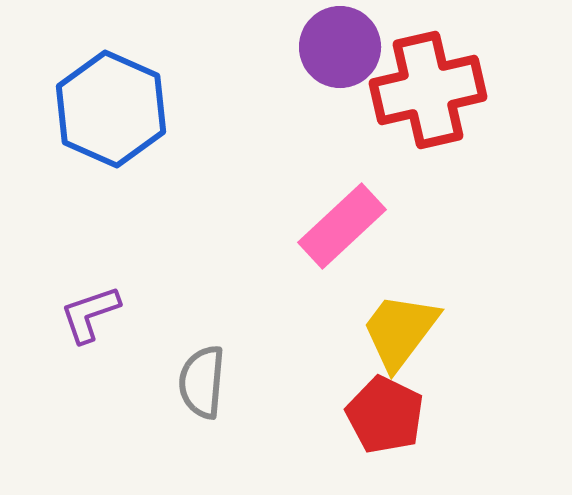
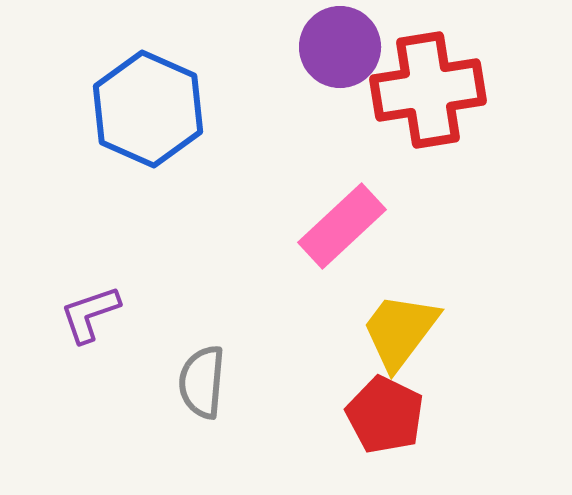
red cross: rotated 4 degrees clockwise
blue hexagon: moved 37 px right
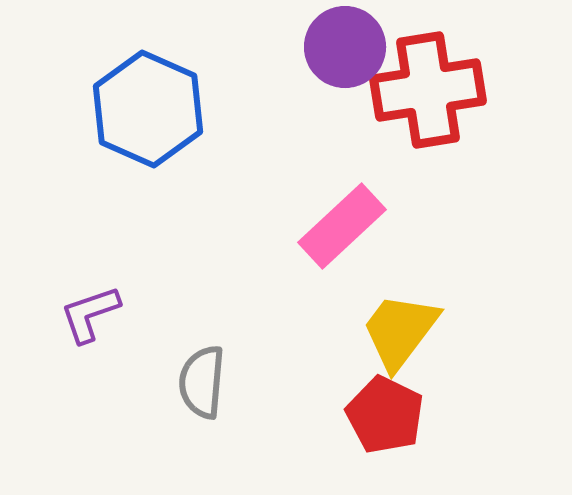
purple circle: moved 5 px right
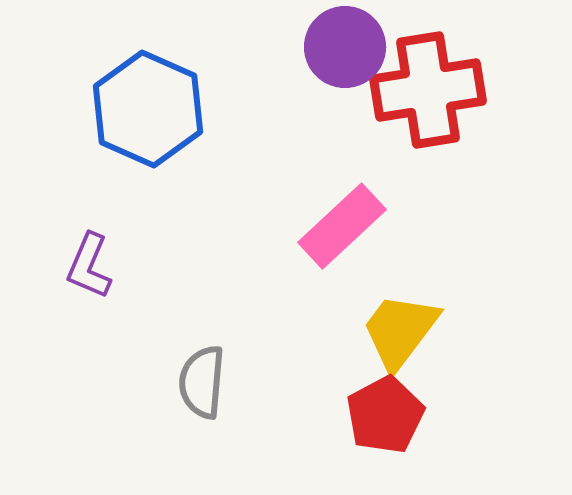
purple L-shape: moved 1 px left, 48 px up; rotated 48 degrees counterclockwise
red pentagon: rotated 18 degrees clockwise
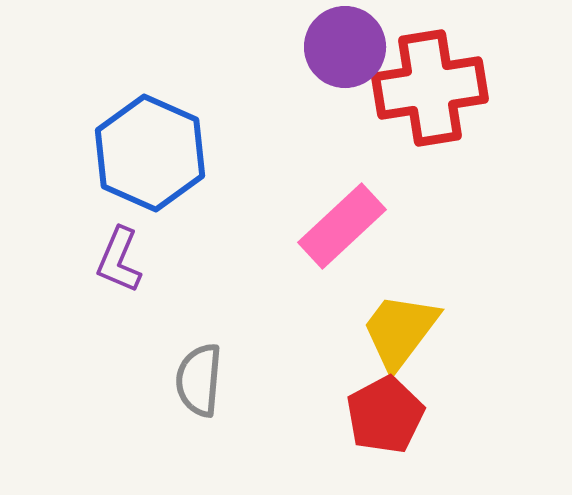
red cross: moved 2 px right, 2 px up
blue hexagon: moved 2 px right, 44 px down
purple L-shape: moved 30 px right, 6 px up
gray semicircle: moved 3 px left, 2 px up
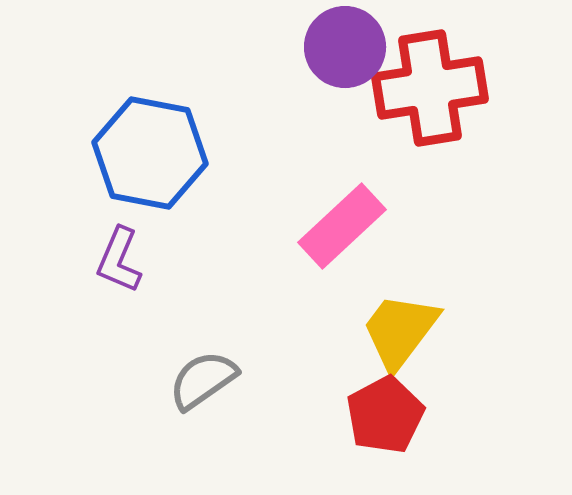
blue hexagon: rotated 13 degrees counterclockwise
gray semicircle: moved 4 px right; rotated 50 degrees clockwise
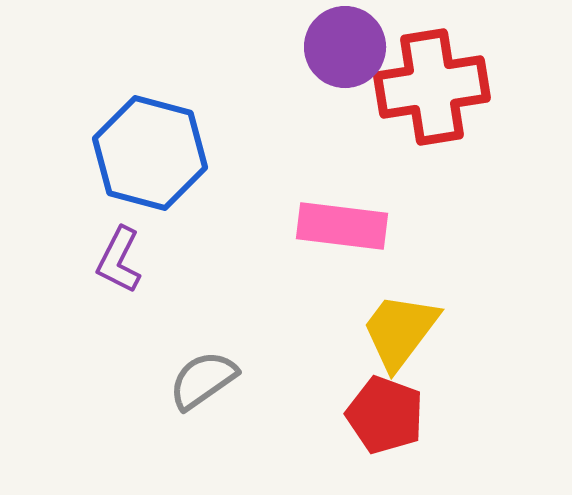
red cross: moved 2 px right, 1 px up
blue hexagon: rotated 4 degrees clockwise
pink rectangle: rotated 50 degrees clockwise
purple L-shape: rotated 4 degrees clockwise
red pentagon: rotated 24 degrees counterclockwise
